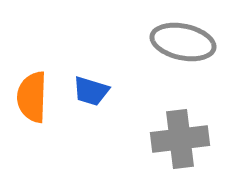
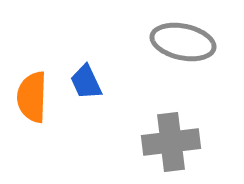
blue trapezoid: moved 5 px left, 9 px up; rotated 48 degrees clockwise
gray cross: moved 9 px left, 3 px down
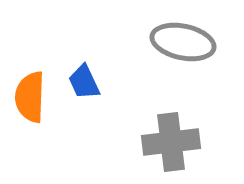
blue trapezoid: moved 2 px left
orange semicircle: moved 2 px left
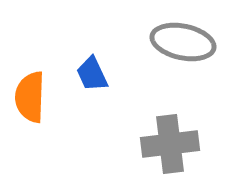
blue trapezoid: moved 8 px right, 8 px up
gray cross: moved 1 px left, 2 px down
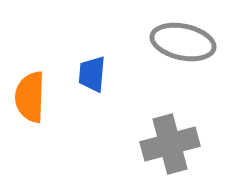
blue trapezoid: rotated 30 degrees clockwise
gray cross: rotated 8 degrees counterclockwise
